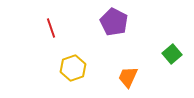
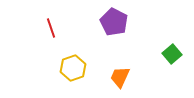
orange trapezoid: moved 8 px left
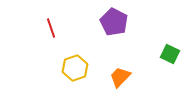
green square: moved 2 px left; rotated 24 degrees counterclockwise
yellow hexagon: moved 2 px right
orange trapezoid: rotated 20 degrees clockwise
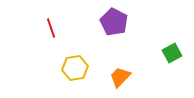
green square: moved 2 px right, 1 px up; rotated 36 degrees clockwise
yellow hexagon: rotated 10 degrees clockwise
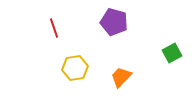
purple pentagon: rotated 12 degrees counterclockwise
red line: moved 3 px right
orange trapezoid: moved 1 px right
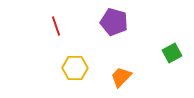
red line: moved 2 px right, 2 px up
yellow hexagon: rotated 10 degrees clockwise
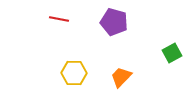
red line: moved 3 px right, 7 px up; rotated 60 degrees counterclockwise
yellow hexagon: moved 1 px left, 5 px down
